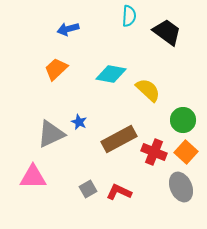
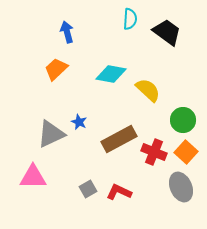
cyan semicircle: moved 1 px right, 3 px down
blue arrow: moved 1 px left, 3 px down; rotated 90 degrees clockwise
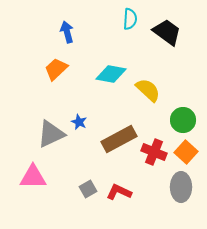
gray ellipse: rotated 24 degrees clockwise
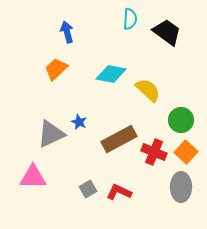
green circle: moved 2 px left
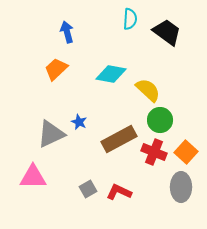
green circle: moved 21 px left
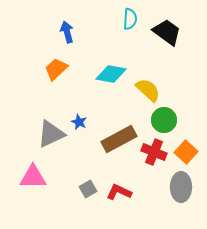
green circle: moved 4 px right
